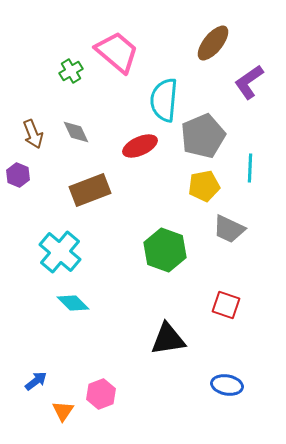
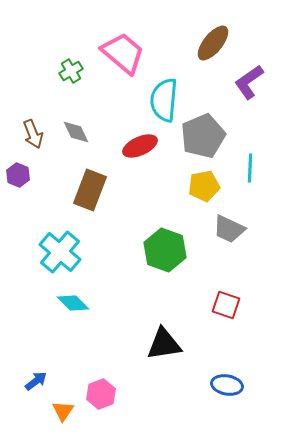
pink trapezoid: moved 6 px right, 1 px down
brown rectangle: rotated 48 degrees counterclockwise
black triangle: moved 4 px left, 5 px down
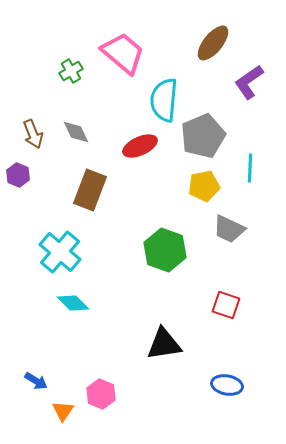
blue arrow: rotated 70 degrees clockwise
pink hexagon: rotated 16 degrees counterclockwise
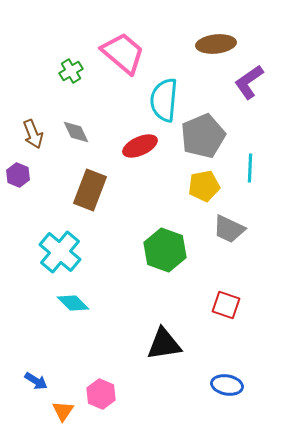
brown ellipse: moved 3 px right, 1 px down; rotated 45 degrees clockwise
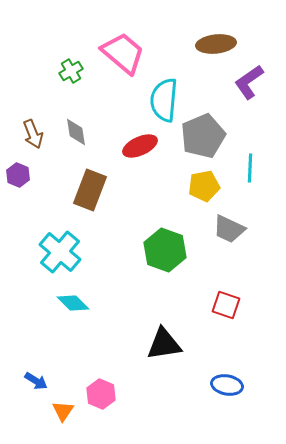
gray diamond: rotated 16 degrees clockwise
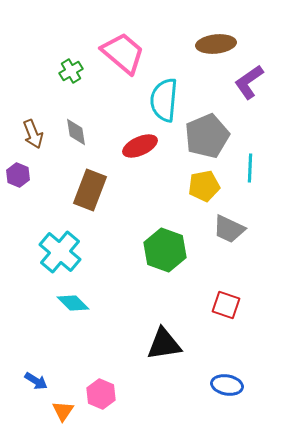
gray pentagon: moved 4 px right
